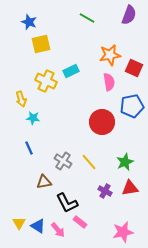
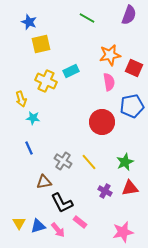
black L-shape: moved 5 px left
blue triangle: rotated 49 degrees counterclockwise
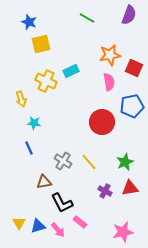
cyan star: moved 1 px right, 5 px down
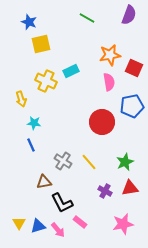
blue line: moved 2 px right, 3 px up
pink star: moved 8 px up
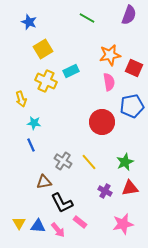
yellow square: moved 2 px right, 5 px down; rotated 18 degrees counterclockwise
blue triangle: rotated 21 degrees clockwise
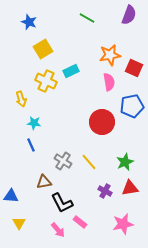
blue triangle: moved 27 px left, 30 px up
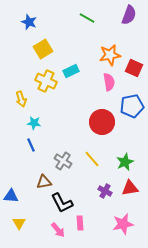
yellow line: moved 3 px right, 3 px up
pink rectangle: moved 1 px down; rotated 48 degrees clockwise
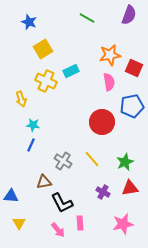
cyan star: moved 1 px left, 2 px down
blue line: rotated 48 degrees clockwise
purple cross: moved 2 px left, 1 px down
